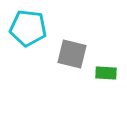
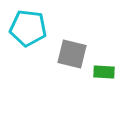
green rectangle: moved 2 px left, 1 px up
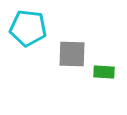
gray square: rotated 12 degrees counterclockwise
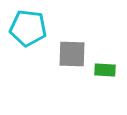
green rectangle: moved 1 px right, 2 px up
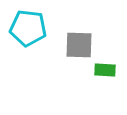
gray square: moved 7 px right, 9 px up
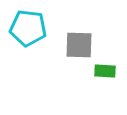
green rectangle: moved 1 px down
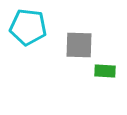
cyan pentagon: moved 1 px up
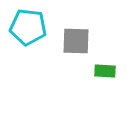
gray square: moved 3 px left, 4 px up
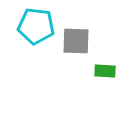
cyan pentagon: moved 8 px right, 1 px up
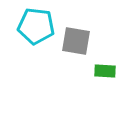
gray square: rotated 8 degrees clockwise
